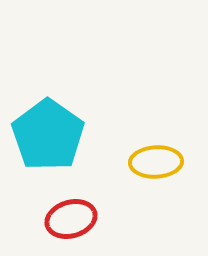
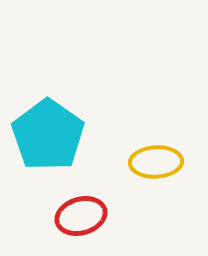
red ellipse: moved 10 px right, 3 px up
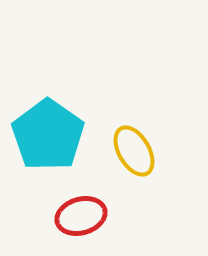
yellow ellipse: moved 22 px left, 11 px up; rotated 63 degrees clockwise
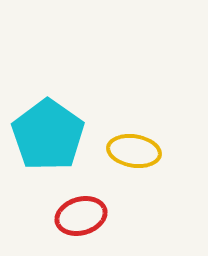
yellow ellipse: rotated 51 degrees counterclockwise
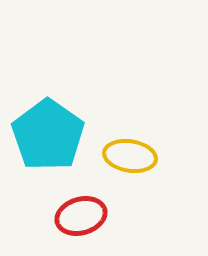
yellow ellipse: moved 4 px left, 5 px down
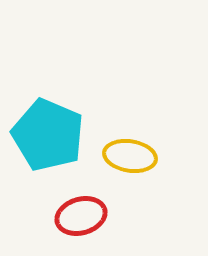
cyan pentagon: rotated 12 degrees counterclockwise
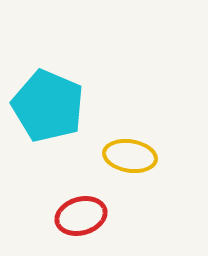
cyan pentagon: moved 29 px up
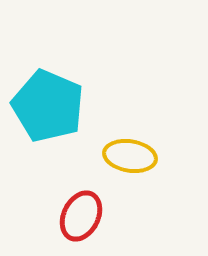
red ellipse: rotated 48 degrees counterclockwise
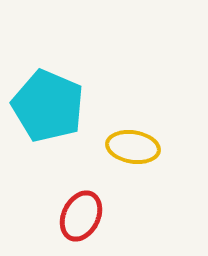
yellow ellipse: moved 3 px right, 9 px up
